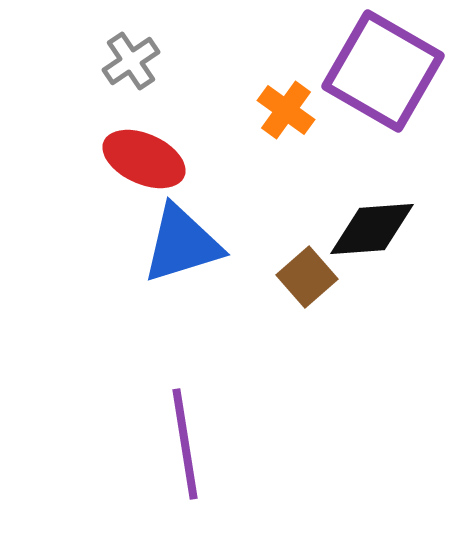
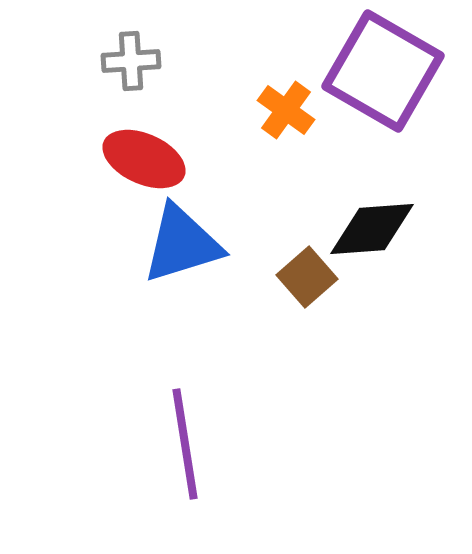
gray cross: rotated 30 degrees clockwise
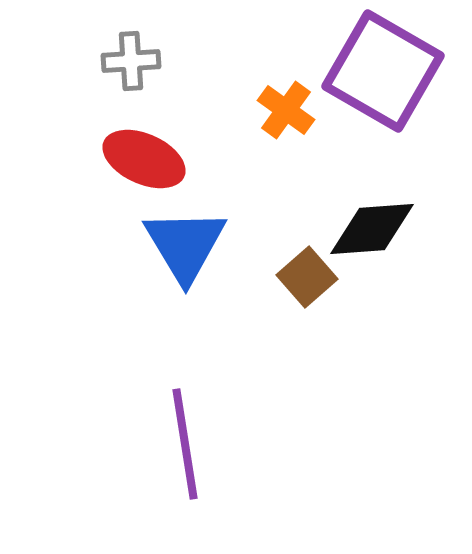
blue triangle: moved 3 px right, 1 px down; rotated 44 degrees counterclockwise
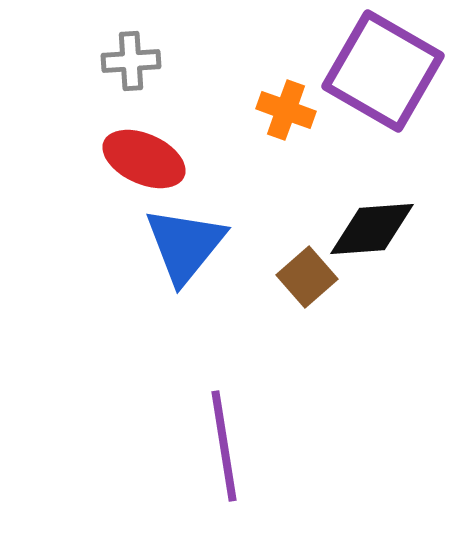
orange cross: rotated 16 degrees counterclockwise
blue triangle: rotated 10 degrees clockwise
purple line: moved 39 px right, 2 px down
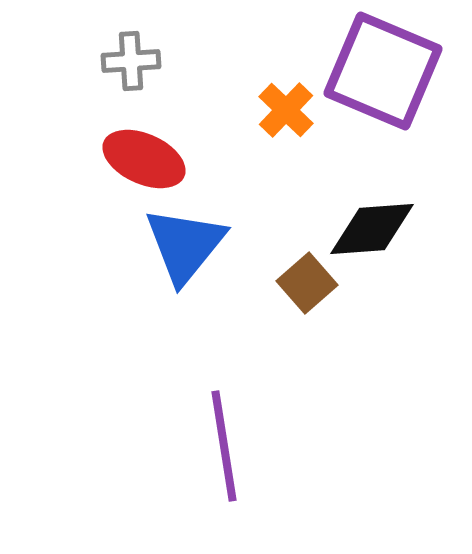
purple square: rotated 7 degrees counterclockwise
orange cross: rotated 24 degrees clockwise
brown square: moved 6 px down
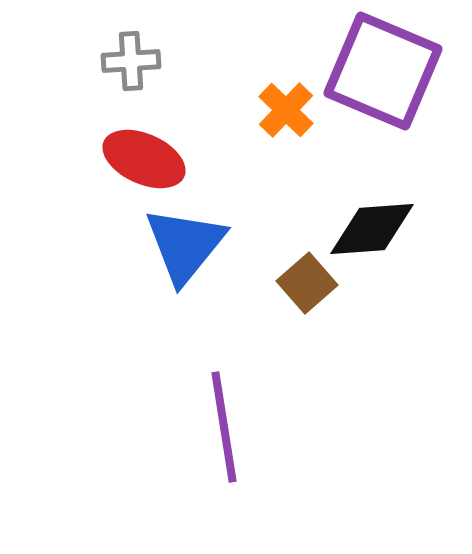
purple line: moved 19 px up
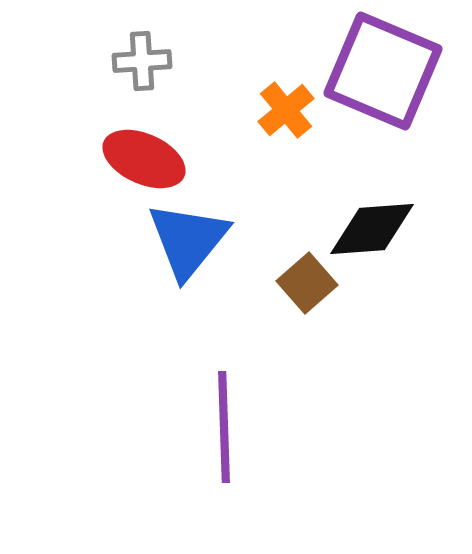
gray cross: moved 11 px right
orange cross: rotated 6 degrees clockwise
blue triangle: moved 3 px right, 5 px up
purple line: rotated 7 degrees clockwise
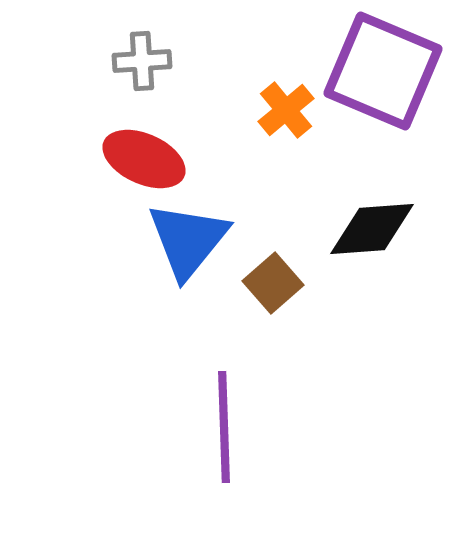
brown square: moved 34 px left
